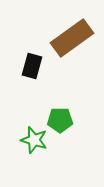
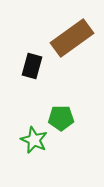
green pentagon: moved 1 px right, 2 px up
green star: rotated 8 degrees clockwise
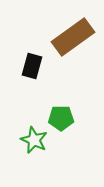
brown rectangle: moved 1 px right, 1 px up
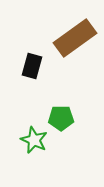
brown rectangle: moved 2 px right, 1 px down
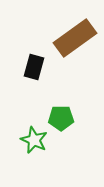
black rectangle: moved 2 px right, 1 px down
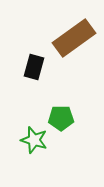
brown rectangle: moved 1 px left
green star: rotated 8 degrees counterclockwise
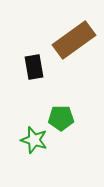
brown rectangle: moved 2 px down
black rectangle: rotated 25 degrees counterclockwise
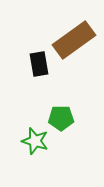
black rectangle: moved 5 px right, 3 px up
green star: moved 1 px right, 1 px down
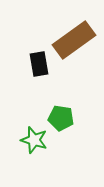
green pentagon: rotated 10 degrees clockwise
green star: moved 1 px left, 1 px up
